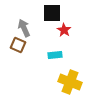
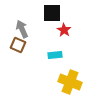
gray arrow: moved 2 px left, 1 px down
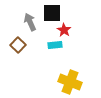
gray arrow: moved 8 px right, 7 px up
brown square: rotated 21 degrees clockwise
cyan rectangle: moved 10 px up
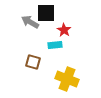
black square: moved 6 px left
gray arrow: rotated 36 degrees counterclockwise
brown square: moved 15 px right, 17 px down; rotated 28 degrees counterclockwise
yellow cross: moved 3 px left, 3 px up
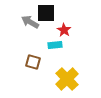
yellow cross: rotated 25 degrees clockwise
